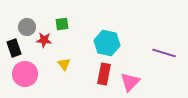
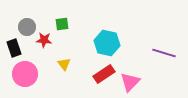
red rectangle: rotated 45 degrees clockwise
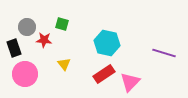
green square: rotated 24 degrees clockwise
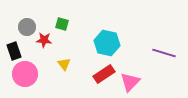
black rectangle: moved 3 px down
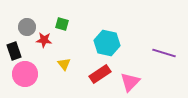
red rectangle: moved 4 px left
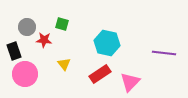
purple line: rotated 10 degrees counterclockwise
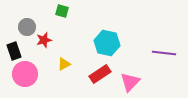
green square: moved 13 px up
red star: rotated 21 degrees counterclockwise
yellow triangle: rotated 40 degrees clockwise
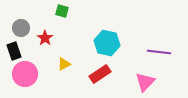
gray circle: moved 6 px left, 1 px down
red star: moved 1 px right, 2 px up; rotated 21 degrees counterclockwise
purple line: moved 5 px left, 1 px up
pink triangle: moved 15 px right
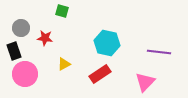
red star: rotated 28 degrees counterclockwise
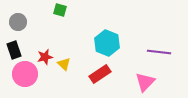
green square: moved 2 px left, 1 px up
gray circle: moved 3 px left, 6 px up
red star: moved 19 px down; rotated 21 degrees counterclockwise
cyan hexagon: rotated 10 degrees clockwise
black rectangle: moved 1 px up
yellow triangle: rotated 48 degrees counterclockwise
